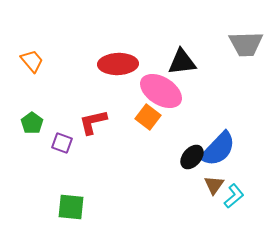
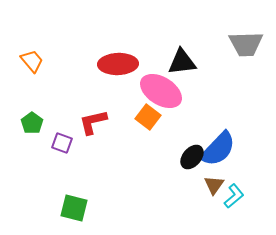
green square: moved 3 px right, 1 px down; rotated 8 degrees clockwise
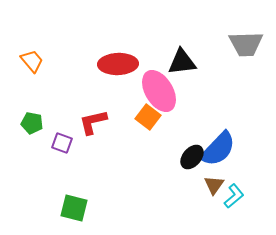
pink ellipse: moved 2 px left; rotated 27 degrees clockwise
green pentagon: rotated 25 degrees counterclockwise
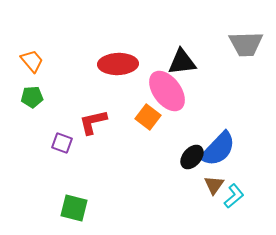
pink ellipse: moved 8 px right; rotated 6 degrees counterclockwise
green pentagon: moved 26 px up; rotated 15 degrees counterclockwise
